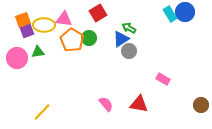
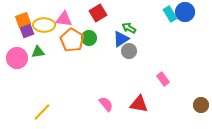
pink rectangle: rotated 24 degrees clockwise
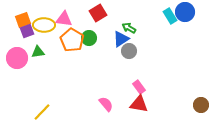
cyan rectangle: moved 2 px down
pink rectangle: moved 24 px left, 8 px down
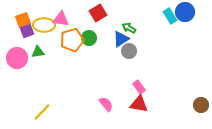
pink triangle: moved 3 px left
orange pentagon: rotated 25 degrees clockwise
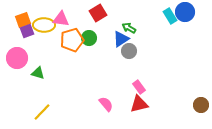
green triangle: moved 21 px down; rotated 24 degrees clockwise
red triangle: rotated 24 degrees counterclockwise
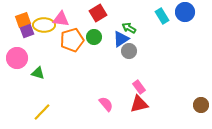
cyan rectangle: moved 8 px left
green circle: moved 5 px right, 1 px up
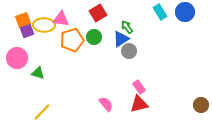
cyan rectangle: moved 2 px left, 4 px up
green arrow: moved 2 px left, 1 px up; rotated 24 degrees clockwise
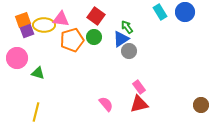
red square: moved 2 px left, 3 px down; rotated 24 degrees counterclockwise
yellow line: moved 6 px left; rotated 30 degrees counterclockwise
